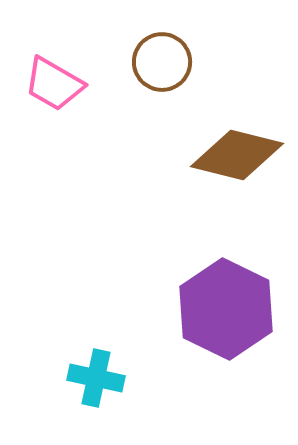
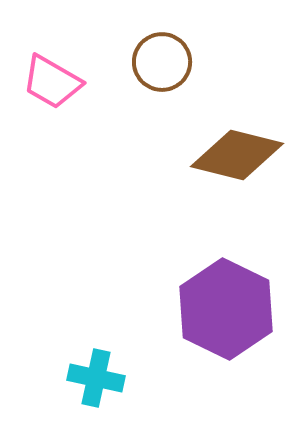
pink trapezoid: moved 2 px left, 2 px up
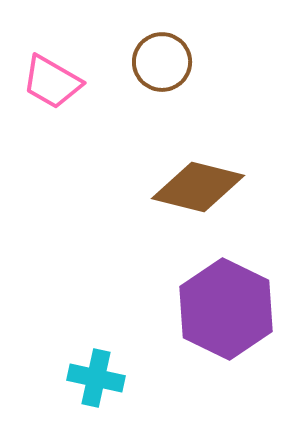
brown diamond: moved 39 px left, 32 px down
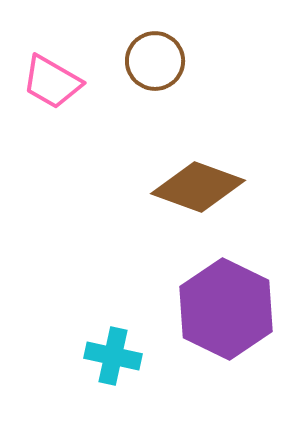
brown circle: moved 7 px left, 1 px up
brown diamond: rotated 6 degrees clockwise
cyan cross: moved 17 px right, 22 px up
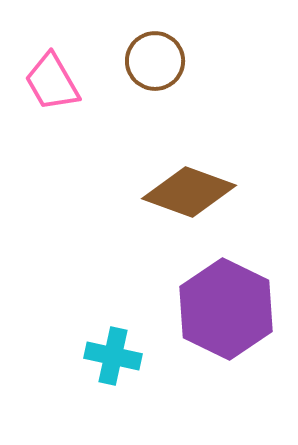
pink trapezoid: rotated 30 degrees clockwise
brown diamond: moved 9 px left, 5 px down
